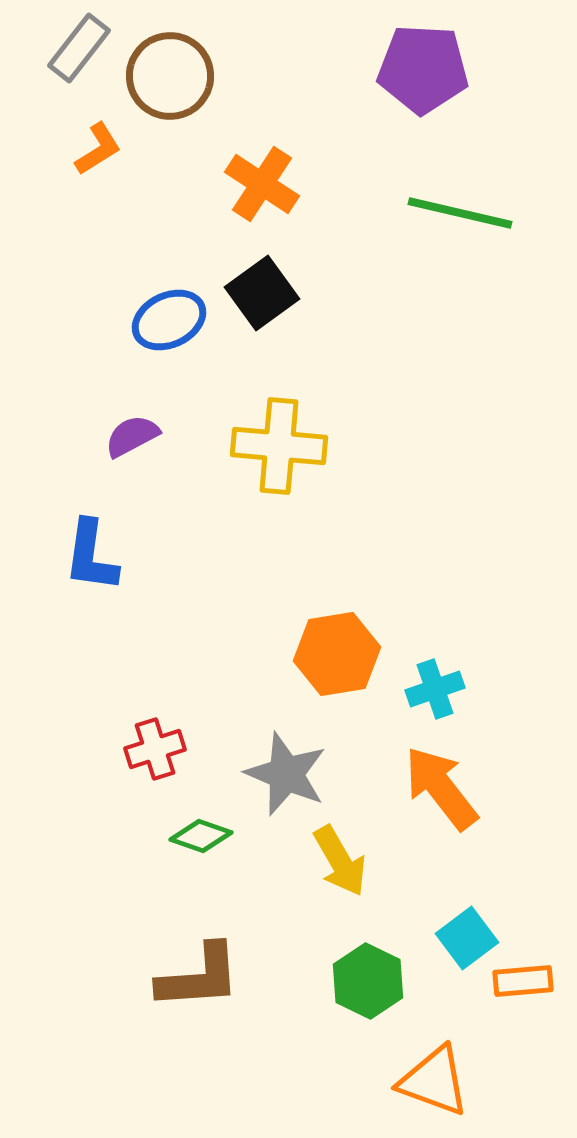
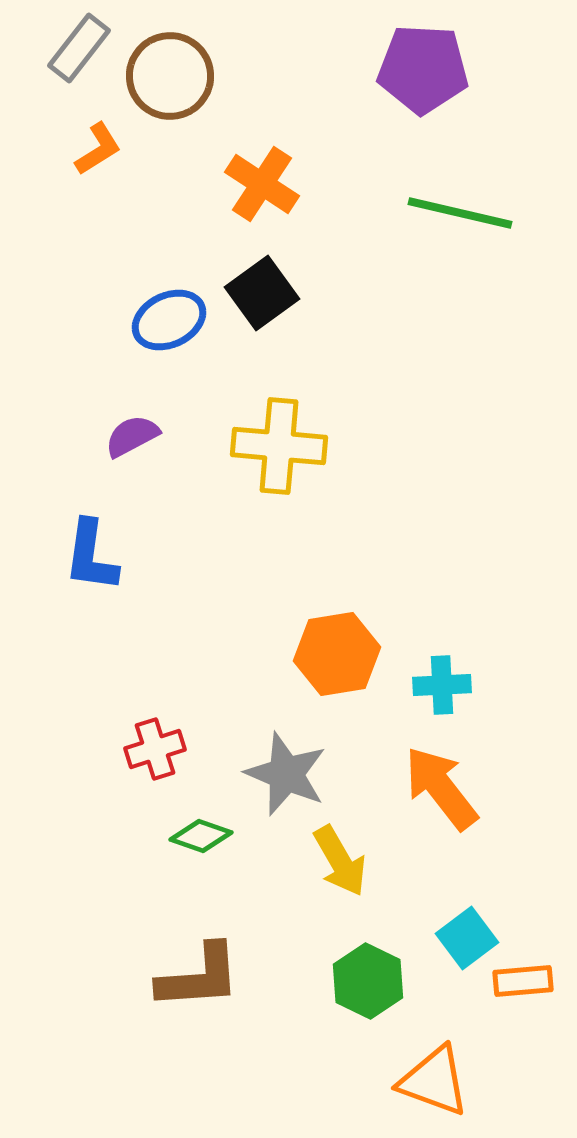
cyan cross: moved 7 px right, 4 px up; rotated 16 degrees clockwise
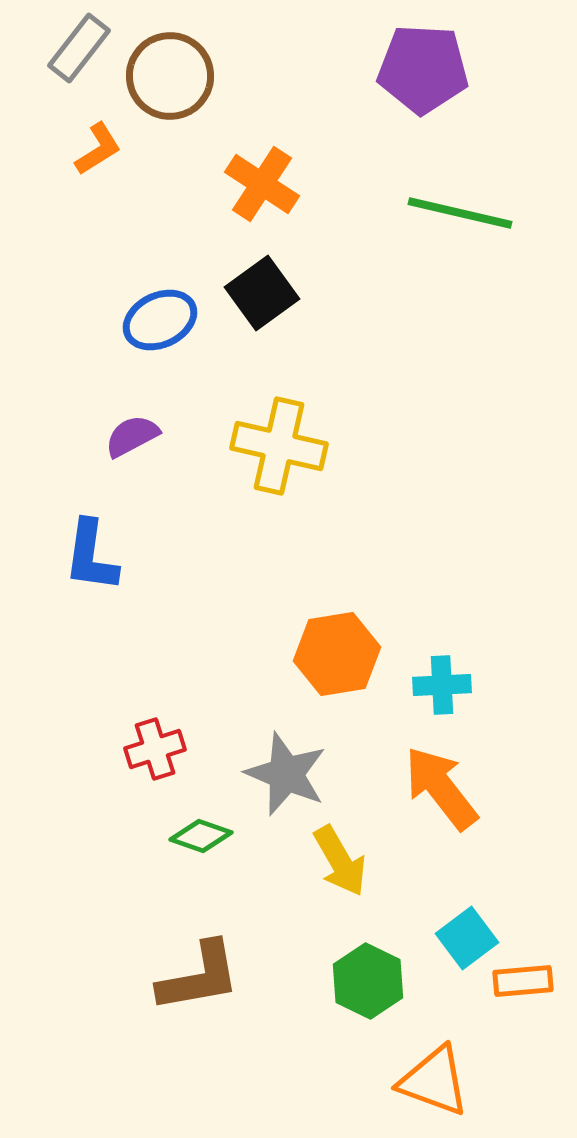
blue ellipse: moved 9 px left
yellow cross: rotated 8 degrees clockwise
brown L-shape: rotated 6 degrees counterclockwise
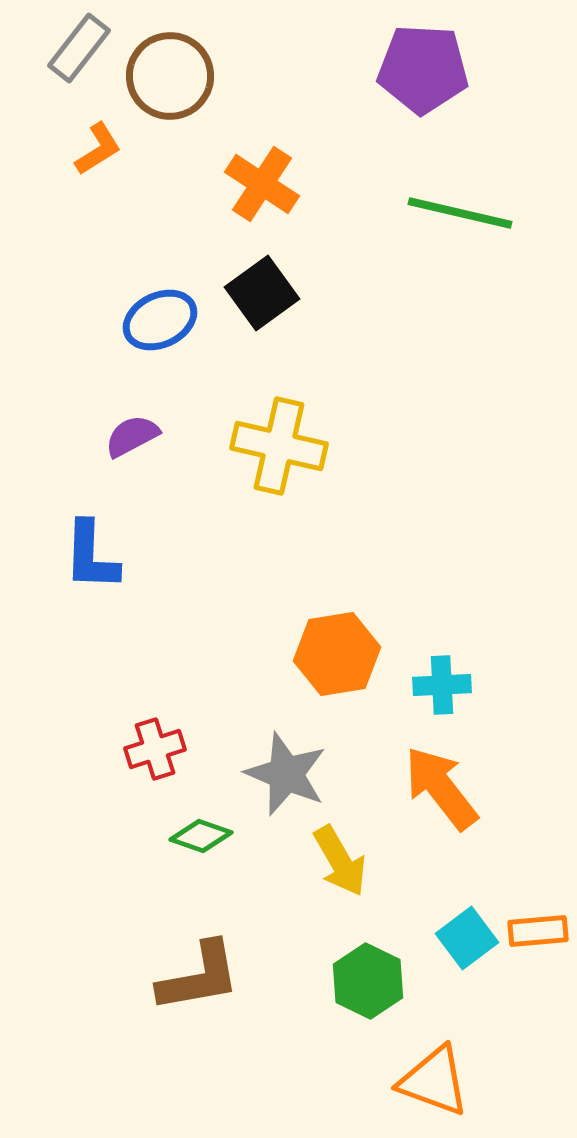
blue L-shape: rotated 6 degrees counterclockwise
orange rectangle: moved 15 px right, 50 px up
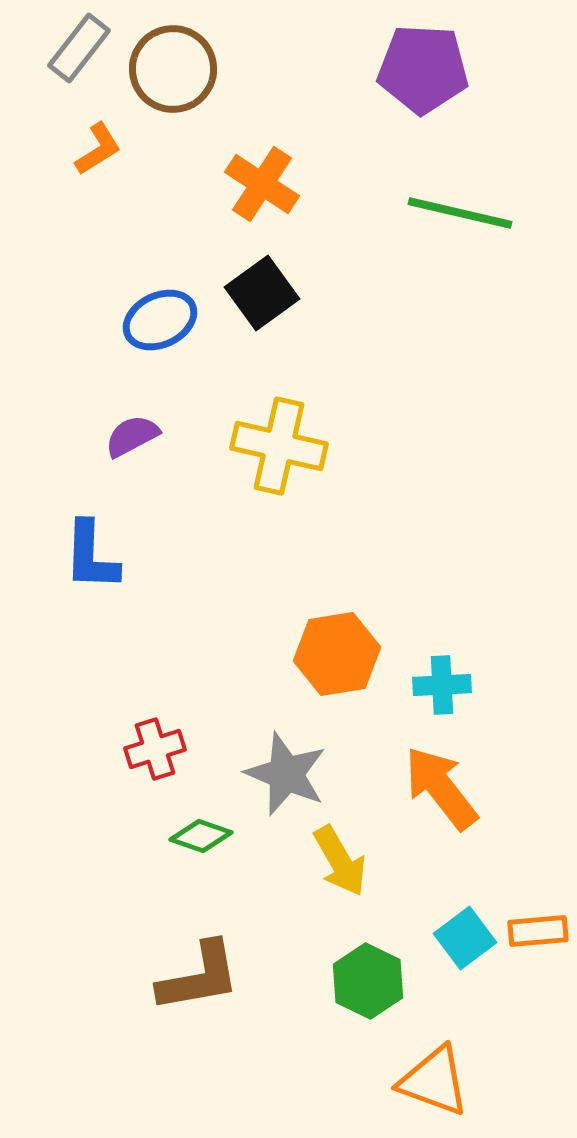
brown circle: moved 3 px right, 7 px up
cyan square: moved 2 px left
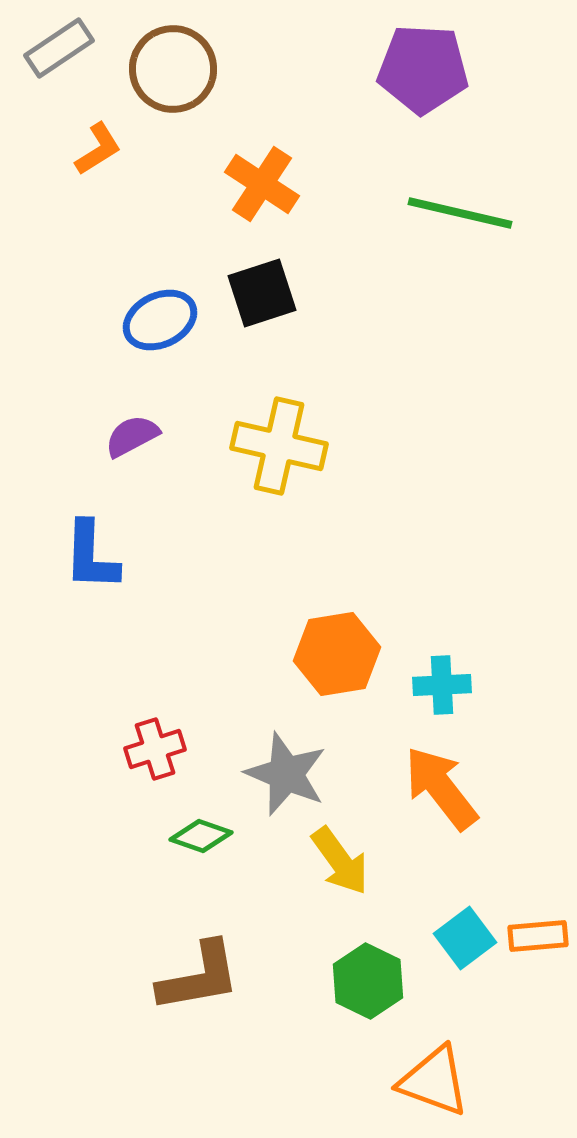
gray rectangle: moved 20 px left; rotated 18 degrees clockwise
black square: rotated 18 degrees clockwise
yellow arrow: rotated 6 degrees counterclockwise
orange rectangle: moved 5 px down
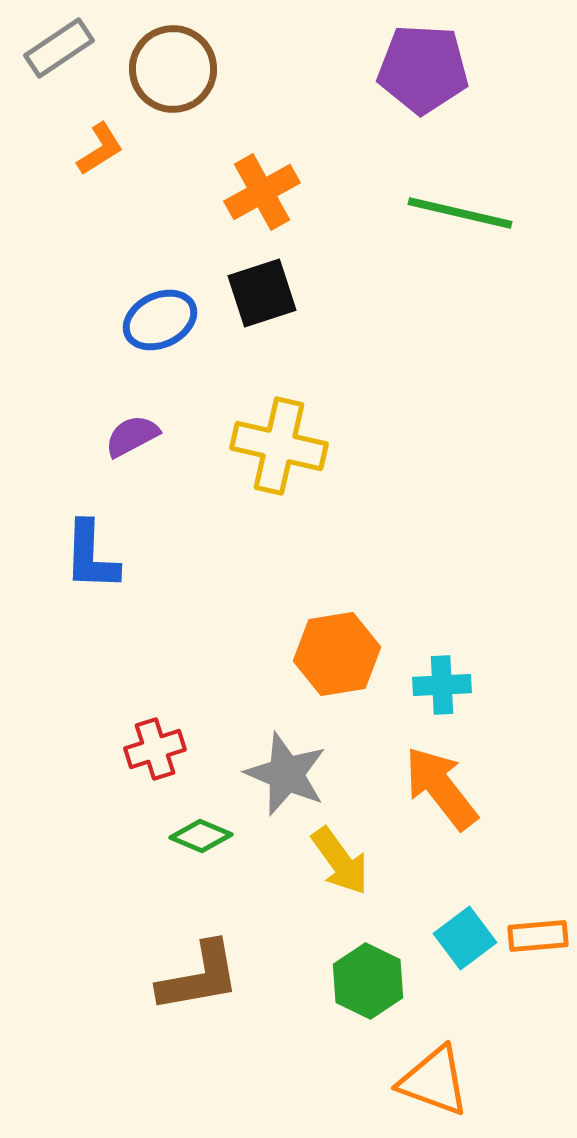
orange L-shape: moved 2 px right
orange cross: moved 8 px down; rotated 28 degrees clockwise
green diamond: rotated 4 degrees clockwise
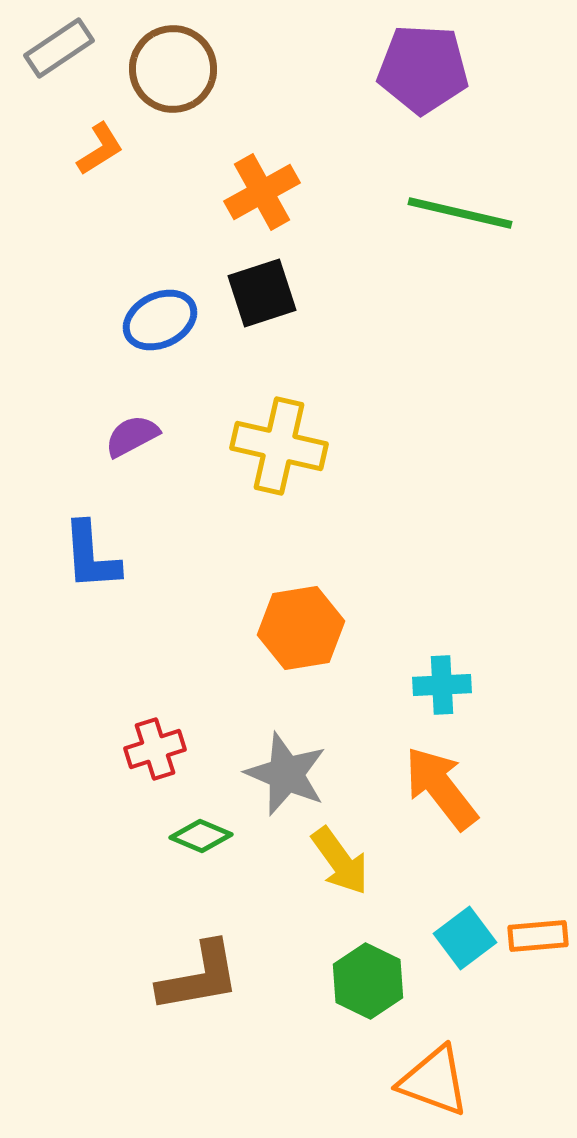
blue L-shape: rotated 6 degrees counterclockwise
orange hexagon: moved 36 px left, 26 px up
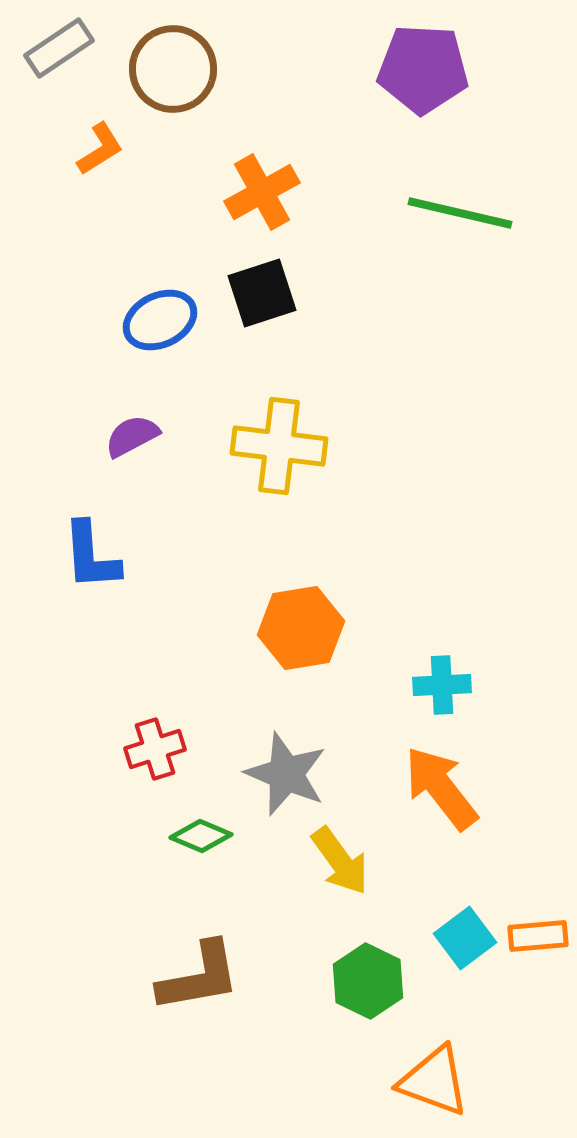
yellow cross: rotated 6 degrees counterclockwise
